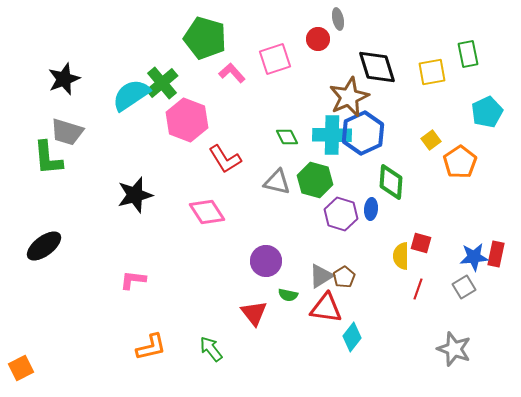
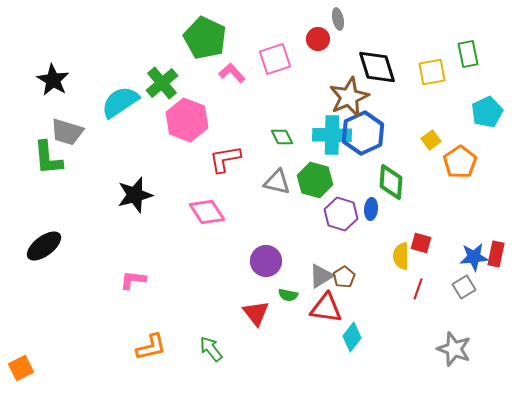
green pentagon at (205, 38): rotated 9 degrees clockwise
black star at (64, 79): moved 11 px left, 1 px down; rotated 20 degrees counterclockwise
cyan semicircle at (131, 95): moved 11 px left, 7 px down
green diamond at (287, 137): moved 5 px left
red L-shape at (225, 159): rotated 112 degrees clockwise
red triangle at (254, 313): moved 2 px right
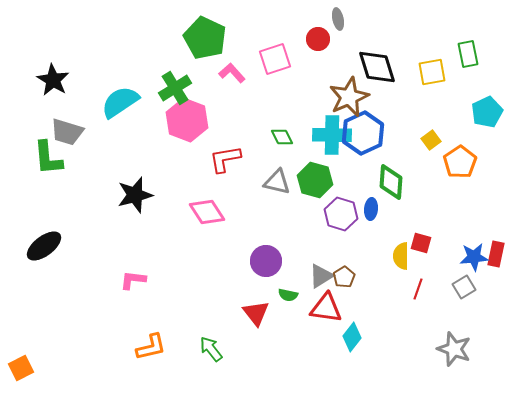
green cross at (162, 83): moved 13 px right, 5 px down; rotated 8 degrees clockwise
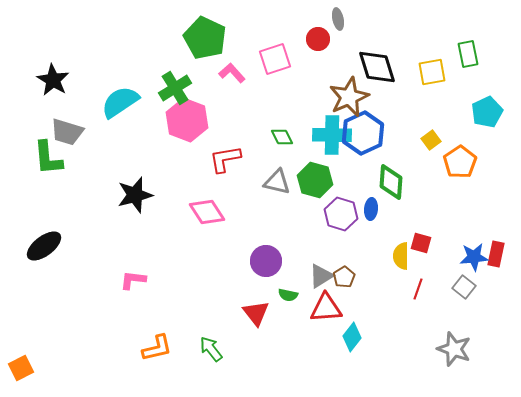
gray square at (464, 287): rotated 20 degrees counterclockwise
red triangle at (326, 308): rotated 12 degrees counterclockwise
orange L-shape at (151, 347): moved 6 px right, 1 px down
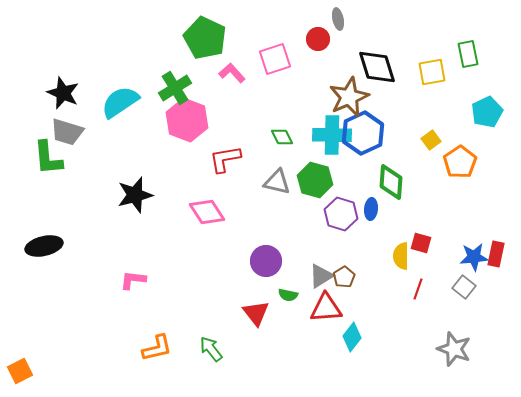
black star at (53, 80): moved 10 px right, 13 px down; rotated 8 degrees counterclockwise
black ellipse at (44, 246): rotated 24 degrees clockwise
orange square at (21, 368): moved 1 px left, 3 px down
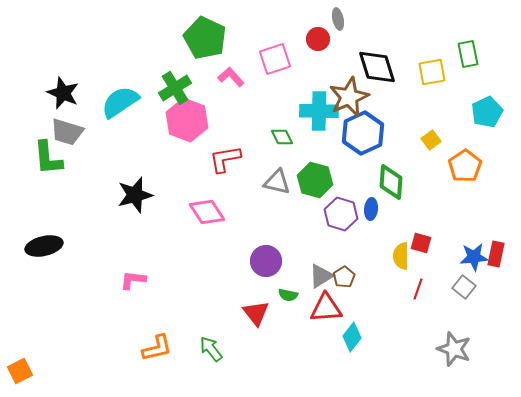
pink L-shape at (232, 73): moved 1 px left, 4 px down
cyan cross at (332, 135): moved 13 px left, 24 px up
orange pentagon at (460, 162): moved 5 px right, 4 px down
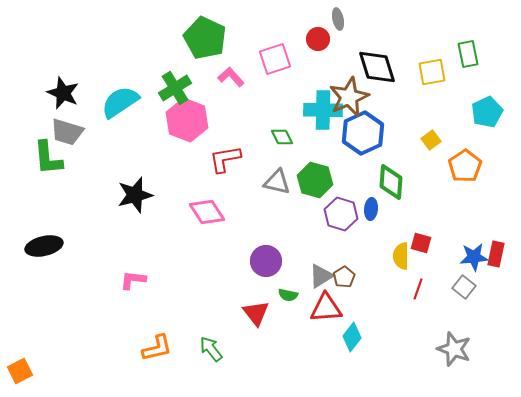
cyan cross at (319, 111): moved 4 px right, 1 px up
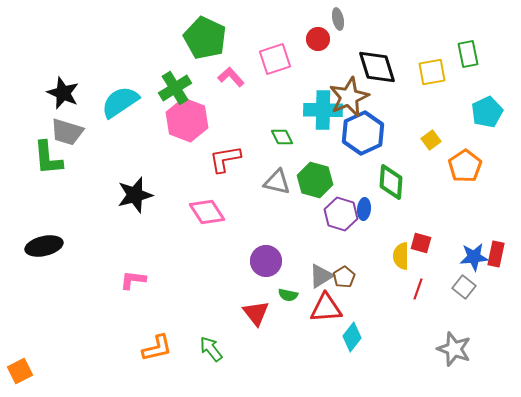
blue ellipse at (371, 209): moved 7 px left
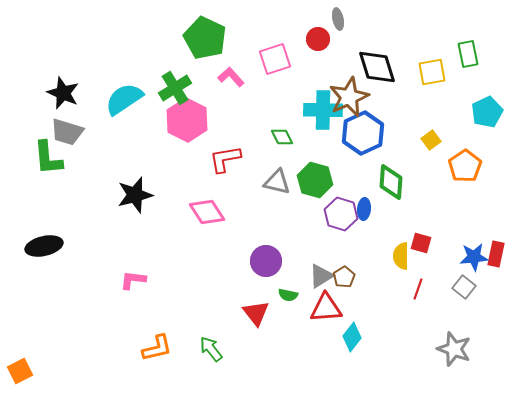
cyan semicircle at (120, 102): moved 4 px right, 3 px up
pink hexagon at (187, 120): rotated 6 degrees clockwise
